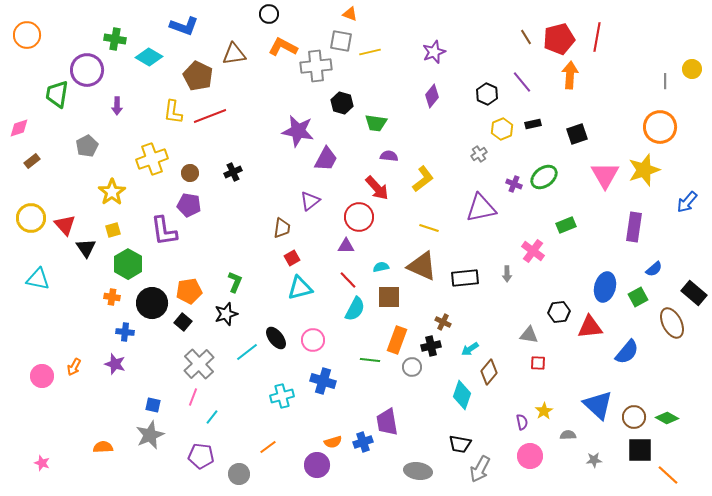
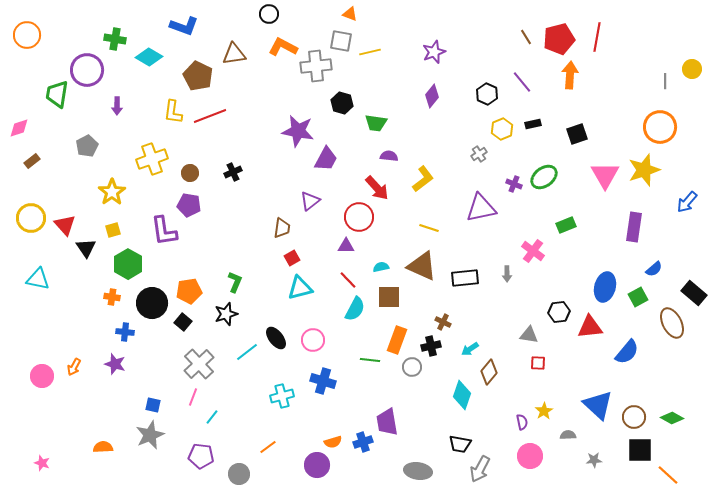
green diamond at (667, 418): moved 5 px right
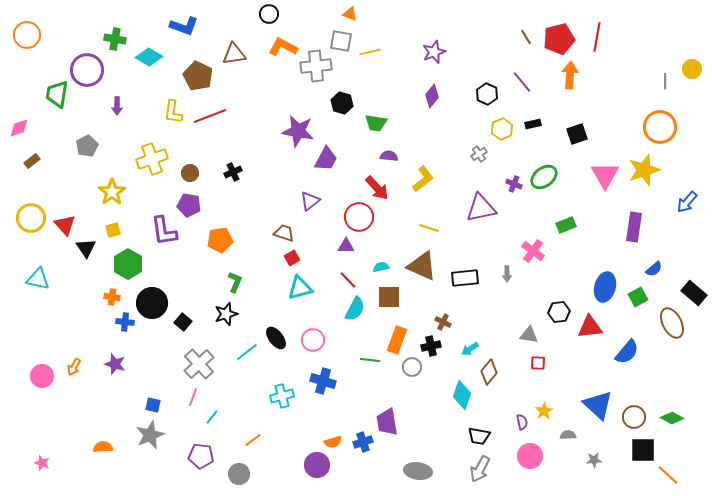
brown trapezoid at (282, 228): moved 2 px right, 5 px down; rotated 80 degrees counterclockwise
orange pentagon at (189, 291): moved 31 px right, 51 px up
blue cross at (125, 332): moved 10 px up
black trapezoid at (460, 444): moved 19 px right, 8 px up
orange line at (268, 447): moved 15 px left, 7 px up
black square at (640, 450): moved 3 px right
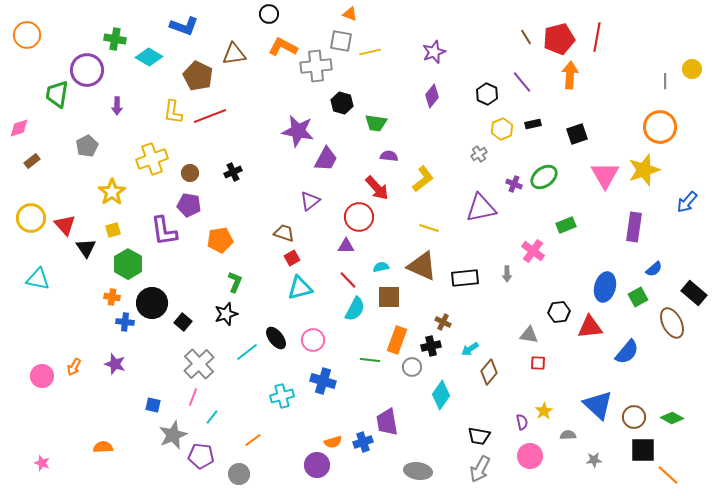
cyan diamond at (462, 395): moved 21 px left; rotated 16 degrees clockwise
gray star at (150, 435): moved 23 px right
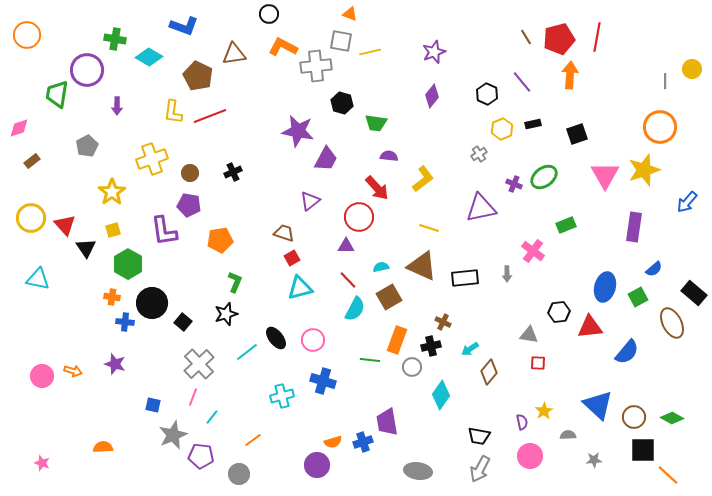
brown square at (389, 297): rotated 30 degrees counterclockwise
orange arrow at (74, 367): moved 1 px left, 4 px down; rotated 102 degrees counterclockwise
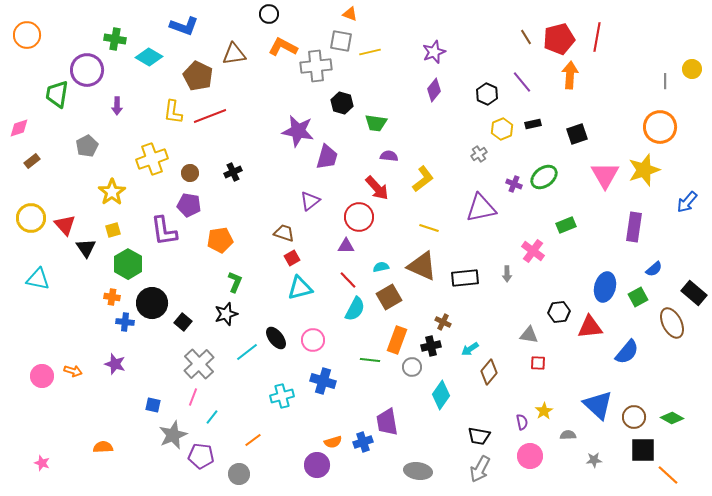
purple diamond at (432, 96): moved 2 px right, 6 px up
purple trapezoid at (326, 159): moved 1 px right, 2 px up; rotated 12 degrees counterclockwise
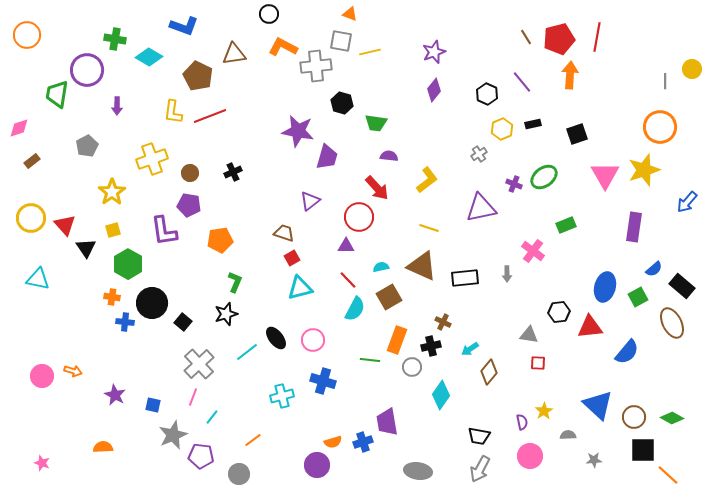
yellow L-shape at (423, 179): moved 4 px right, 1 px down
black rectangle at (694, 293): moved 12 px left, 7 px up
purple star at (115, 364): moved 31 px down; rotated 10 degrees clockwise
